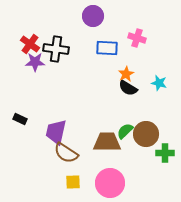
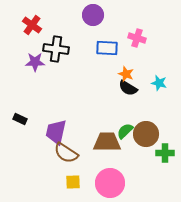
purple circle: moved 1 px up
red cross: moved 2 px right, 19 px up
orange star: rotated 21 degrees counterclockwise
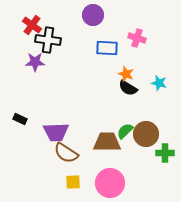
black cross: moved 8 px left, 9 px up
purple trapezoid: rotated 104 degrees counterclockwise
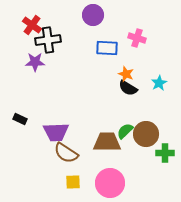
black cross: rotated 15 degrees counterclockwise
cyan star: rotated 28 degrees clockwise
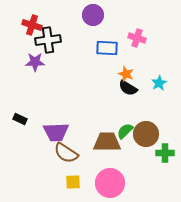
red cross: rotated 18 degrees counterclockwise
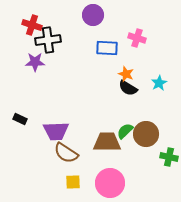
purple trapezoid: moved 1 px up
green cross: moved 4 px right, 4 px down; rotated 12 degrees clockwise
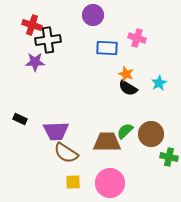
brown circle: moved 5 px right
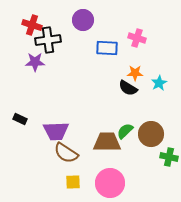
purple circle: moved 10 px left, 5 px down
orange star: moved 9 px right, 1 px up; rotated 21 degrees counterclockwise
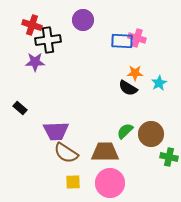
blue rectangle: moved 15 px right, 7 px up
black rectangle: moved 11 px up; rotated 16 degrees clockwise
brown trapezoid: moved 2 px left, 10 px down
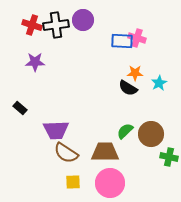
black cross: moved 8 px right, 15 px up
purple trapezoid: moved 1 px up
